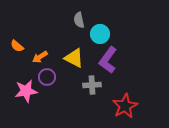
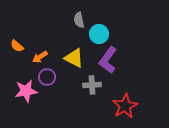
cyan circle: moved 1 px left
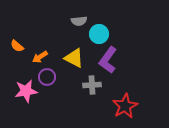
gray semicircle: moved 1 px down; rotated 84 degrees counterclockwise
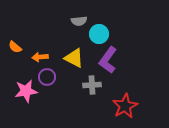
orange semicircle: moved 2 px left, 1 px down
orange arrow: rotated 28 degrees clockwise
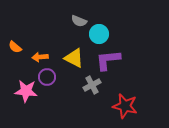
gray semicircle: rotated 28 degrees clockwise
purple L-shape: rotated 48 degrees clockwise
gray cross: rotated 24 degrees counterclockwise
pink star: rotated 15 degrees clockwise
red star: rotated 30 degrees counterclockwise
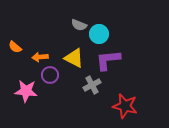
gray semicircle: moved 4 px down
purple circle: moved 3 px right, 2 px up
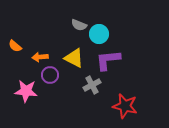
orange semicircle: moved 1 px up
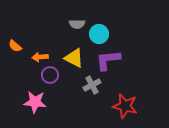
gray semicircle: moved 2 px left, 1 px up; rotated 21 degrees counterclockwise
pink star: moved 9 px right, 11 px down
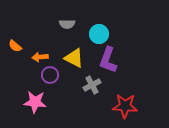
gray semicircle: moved 10 px left
purple L-shape: rotated 64 degrees counterclockwise
red star: rotated 10 degrees counterclockwise
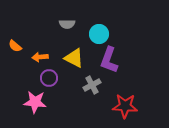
purple L-shape: moved 1 px right
purple circle: moved 1 px left, 3 px down
